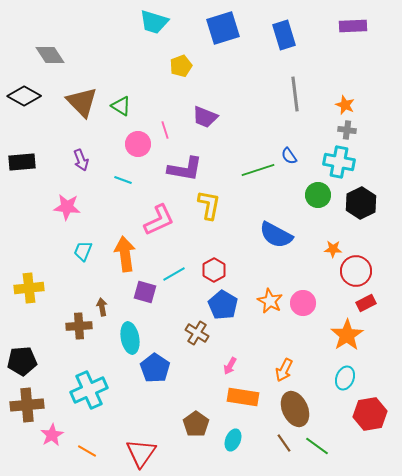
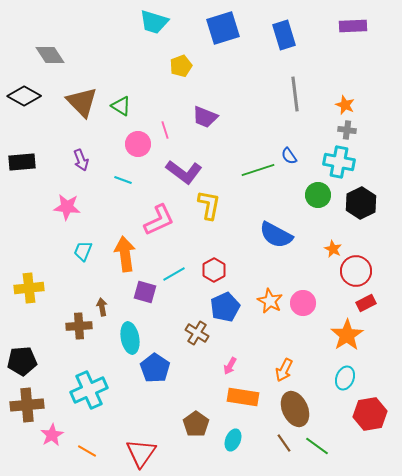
purple L-shape at (185, 169): moved 1 px left, 3 px down; rotated 27 degrees clockwise
orange star at (333, 249): rotated 24 degrees clockwise
blue pentagon at (223, 305): moved 2 px right, 2 px down; rotated 16 degrees clockwise
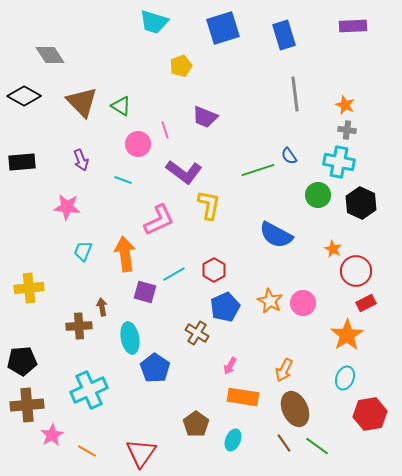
black hexagon at (361, 203): rotated 8 degrees counterclockwise
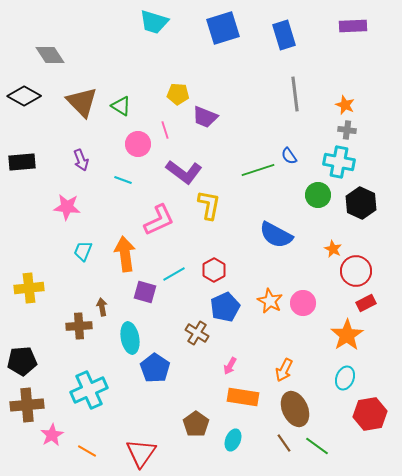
yellow pentagon at (181, 66): moved 3 px left, 28 px down; rotated 25 degrees clockwise
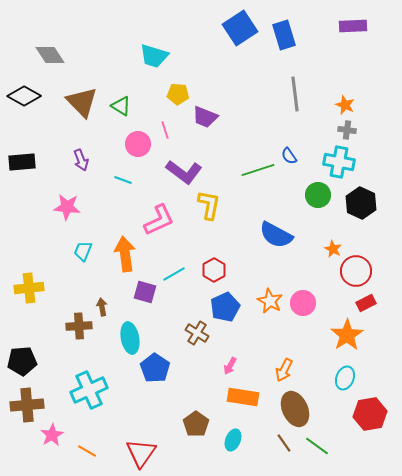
cyan trapezoid at (154, 22): moved 34 px down
blue square at (223, 28): moved 17 px right; rotated 16 degrees counterclockwise
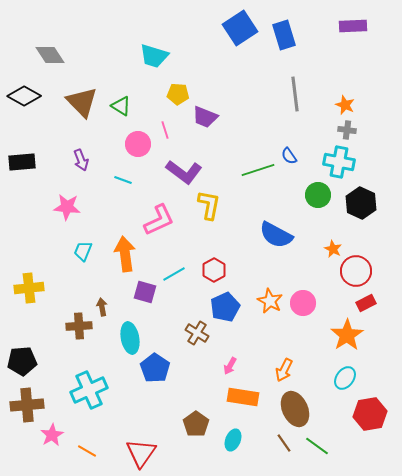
cyan ellipse at (345, 378): rotated 15 degrees clockwise
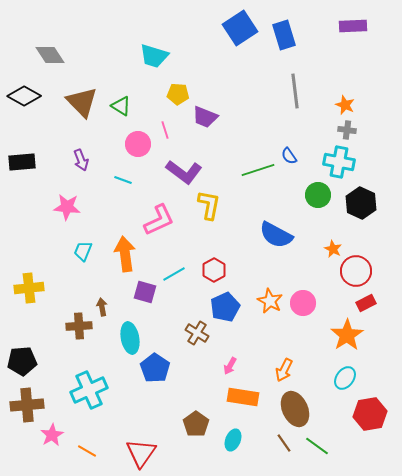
gray line at (295, 94): moved 3 px up
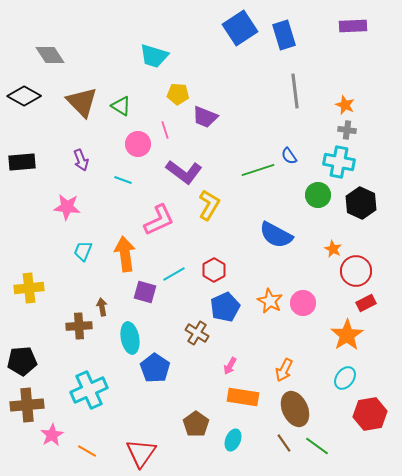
yellow L-shape at (209, 205): rotated 20 degrees clockwise
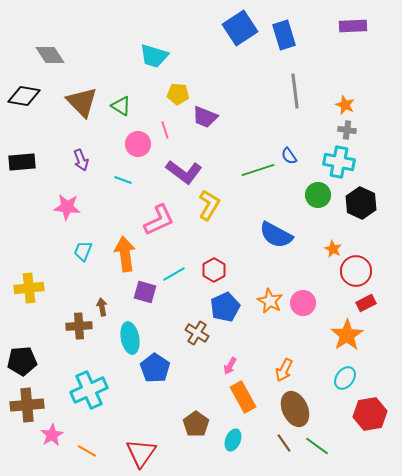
black diamond at (24, 96): rotated 20 degrees counterclockwise
orange rectangle at (243, 397): rotated 52 degrees clockwise
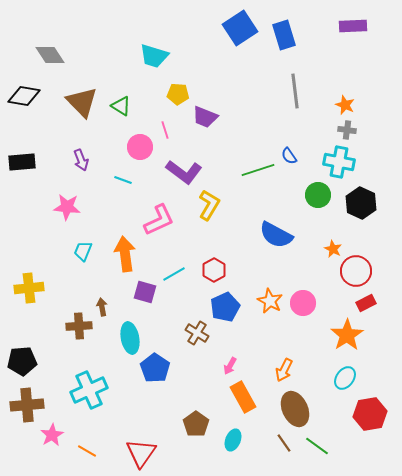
pink circle at (138, 144): moved 2 px right, 3 px down
